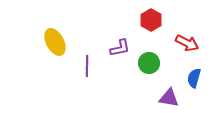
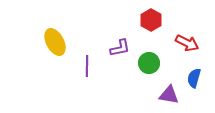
purple triangle: moved 3 px up
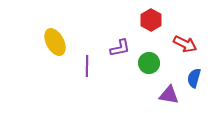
red arrow: moved 2 px left, 1 px down
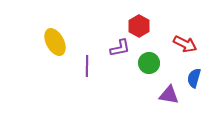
red hexagon: moved 12 px left, 6 px down
